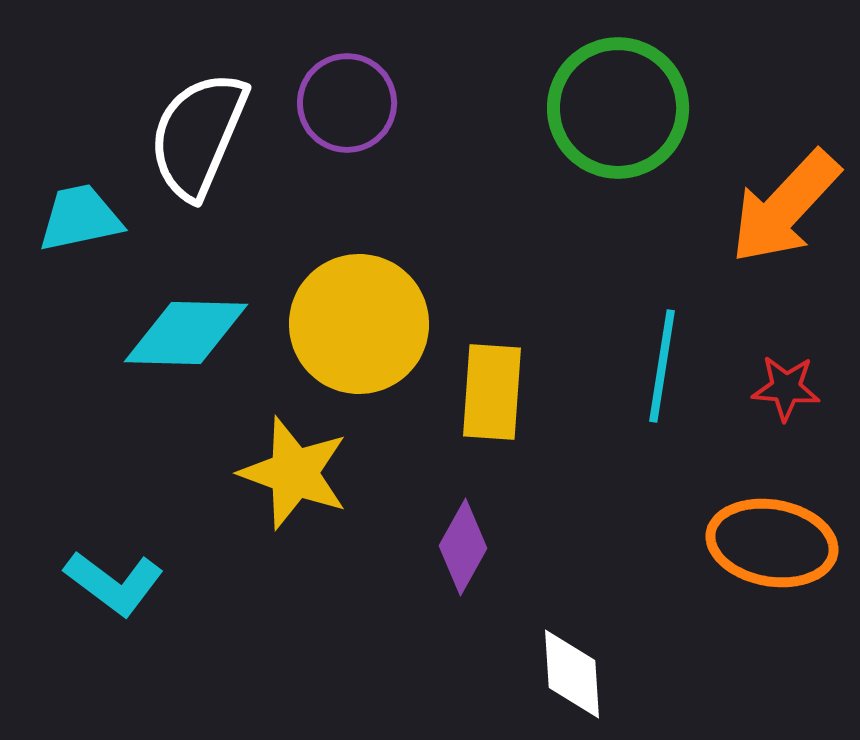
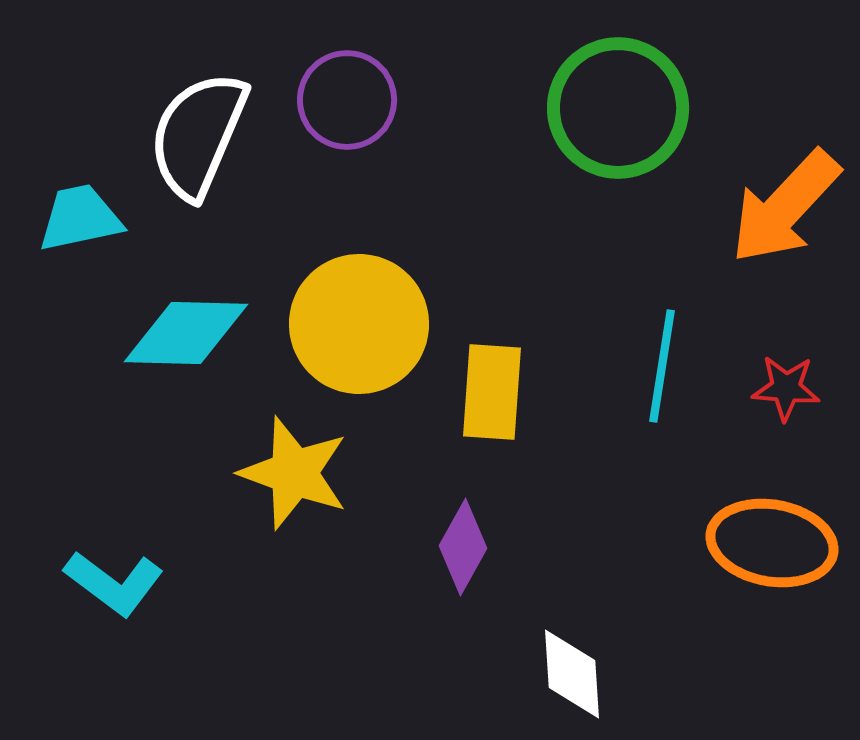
purple circle: moved 3 px up
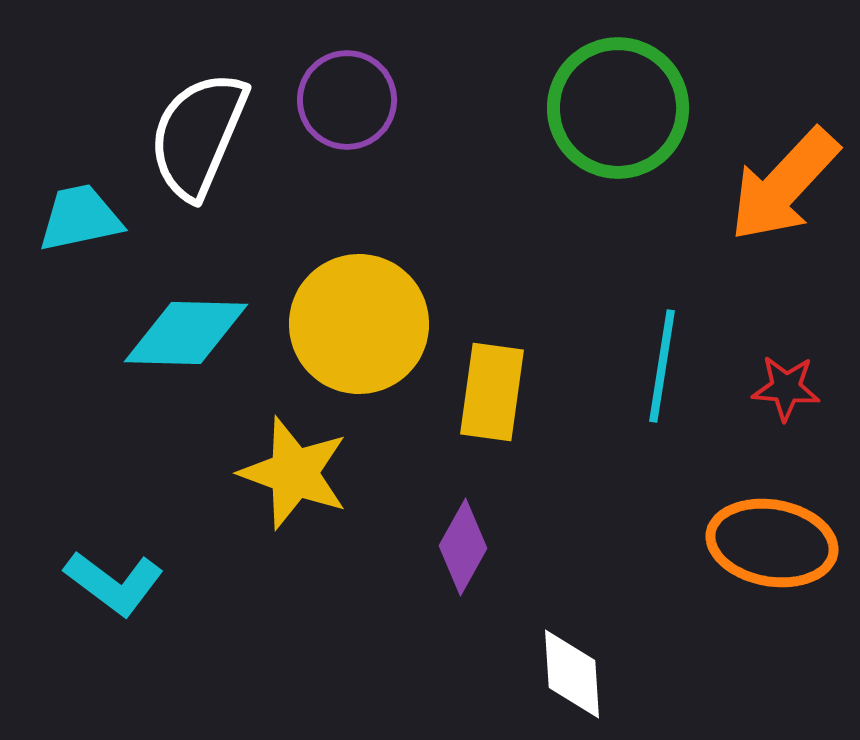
orange arrow: moved 1 px left, 22 px up
yellow rectangle: rotated 4 degrees clockwise
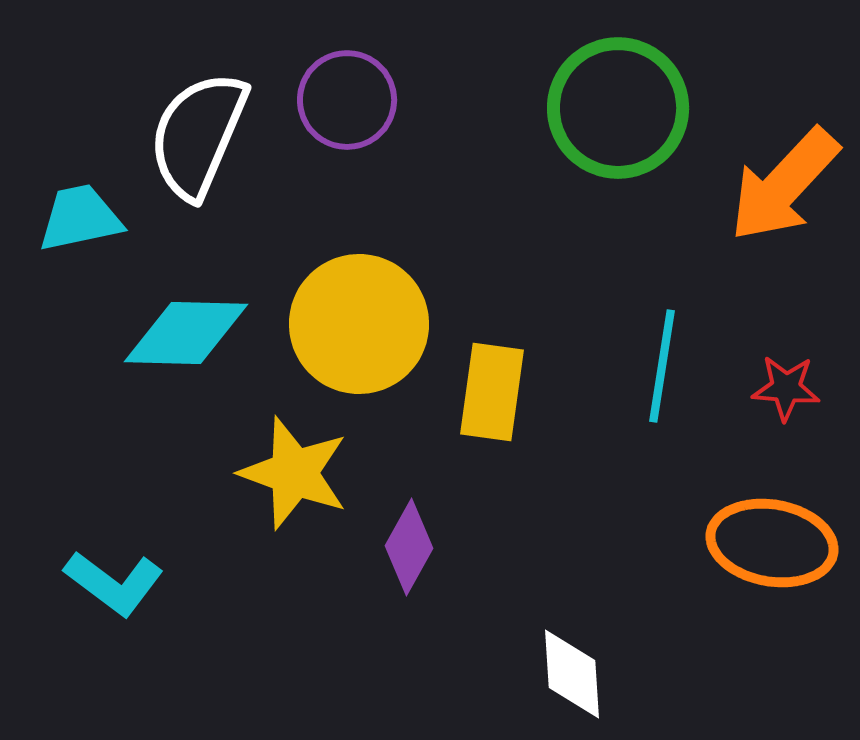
purple diamond: moved 54 px left
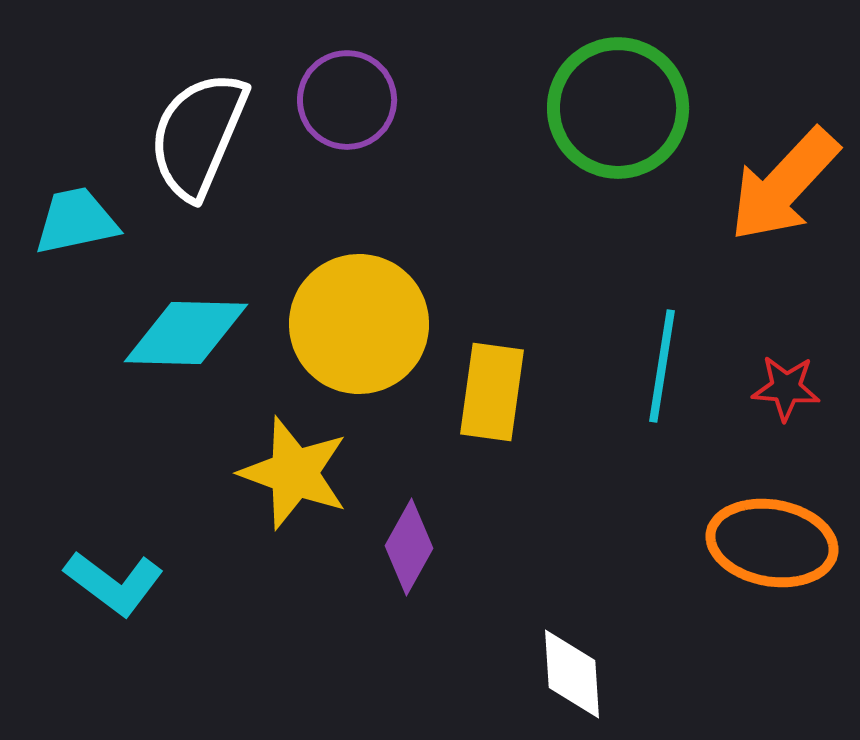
cyan trapezoid: moved 4 px left, 3 px down
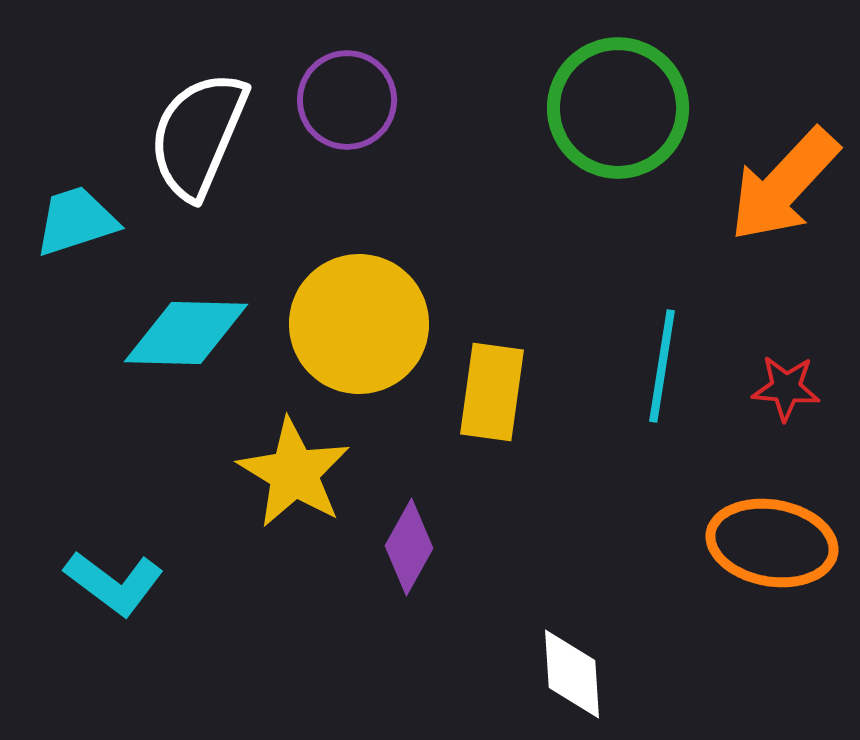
cyan trapezoid: rotated 6 degrees counterclockwise
yellow star: rotated 11 degrees clockwise
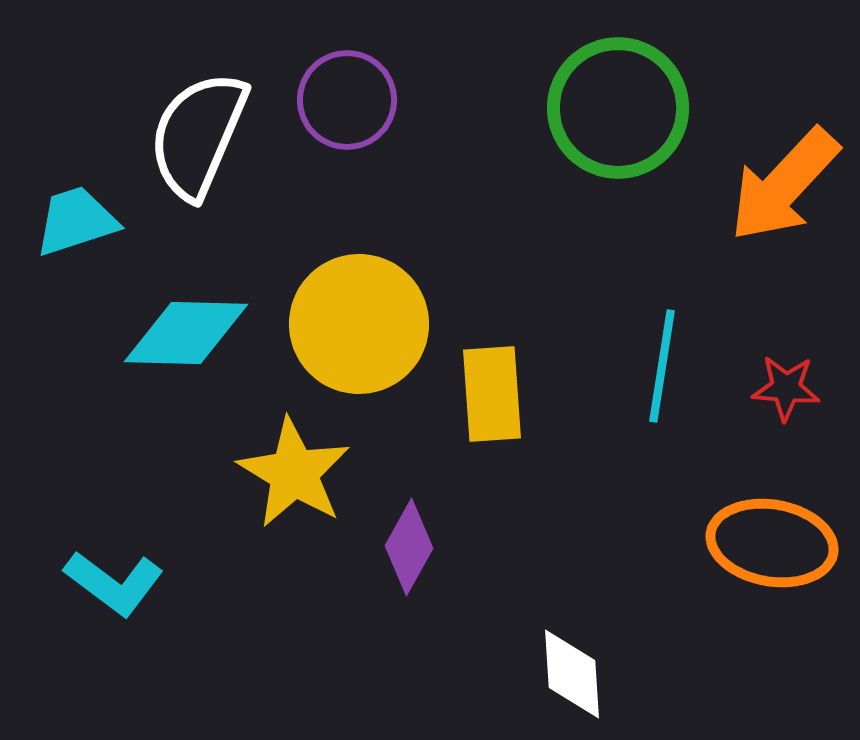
yellow rectangle: moved 2 px down; rotated 12 degrees counterclockwise
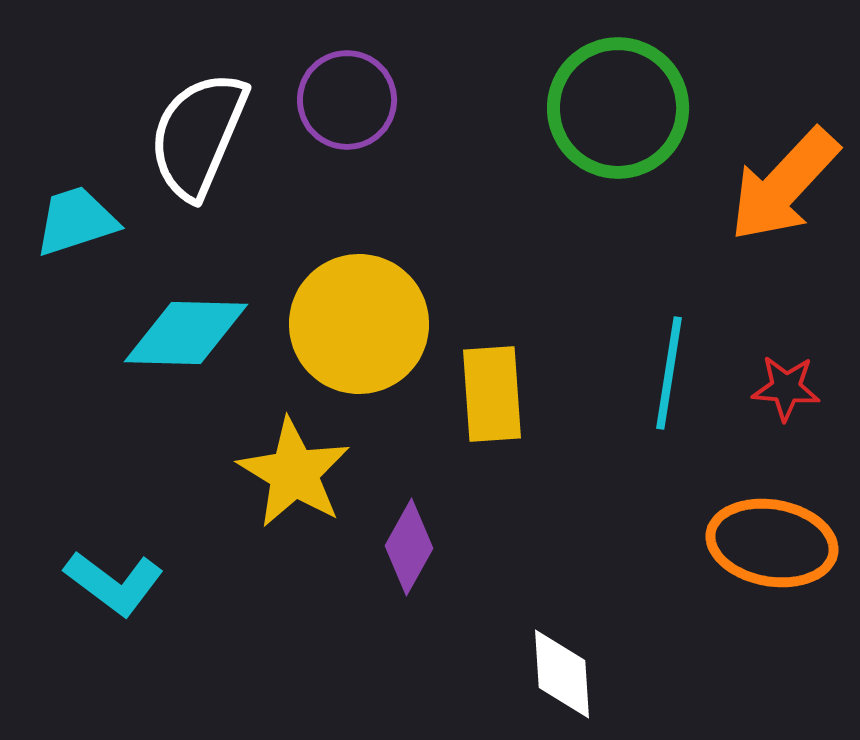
cyan line: moved 7 px right, 7 px down
white diamond: moved 10 px left
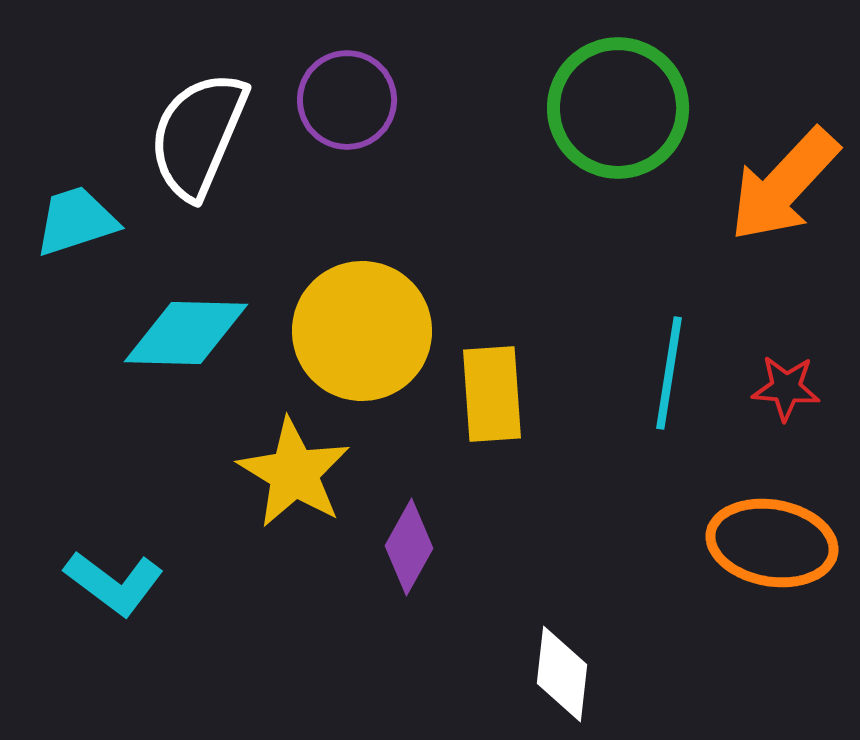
yellow circle: moved 3 px right, 7 px down
white diamond: rotated 10 degrees clockwise
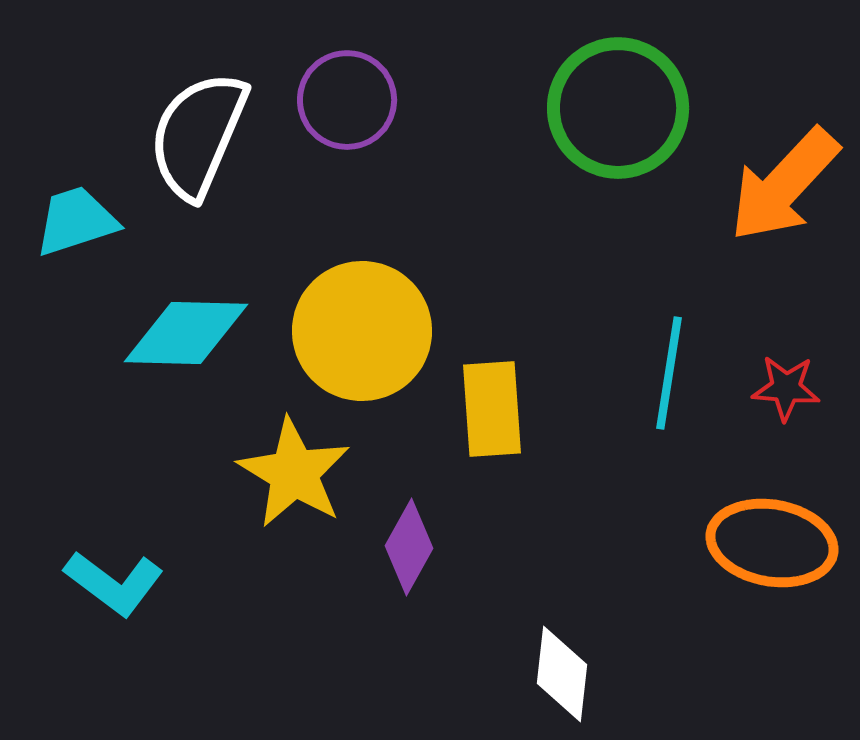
yellow rectangle: moved 15 px down
